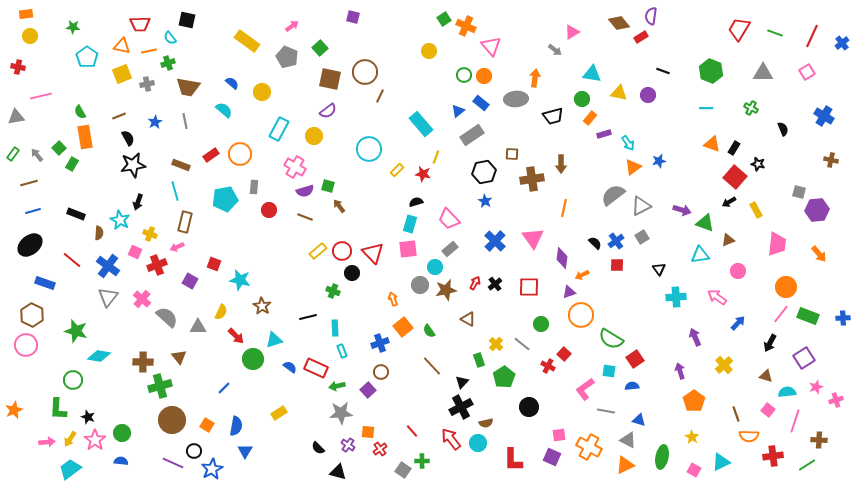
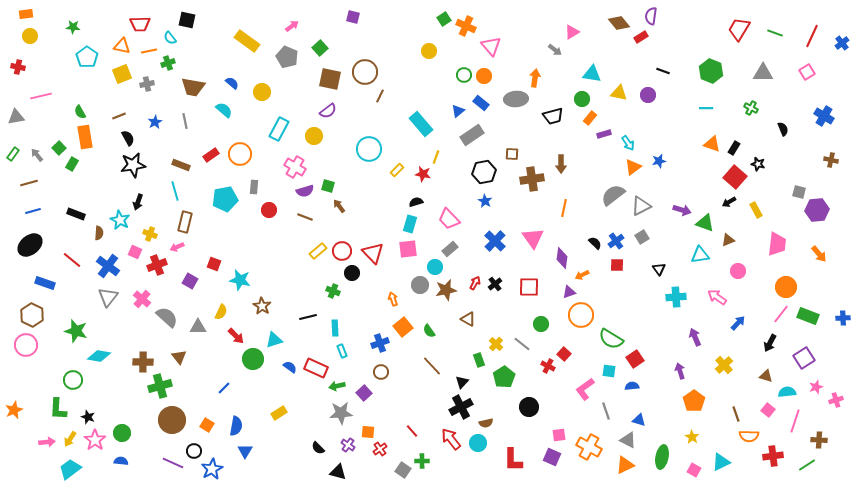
brown trapezoid at (188, 87): moved 5 px right
purple square at (368, 390): moved 4 px left, 3 px down
gray line at (606, 411): rotated 60 degrees clockwise
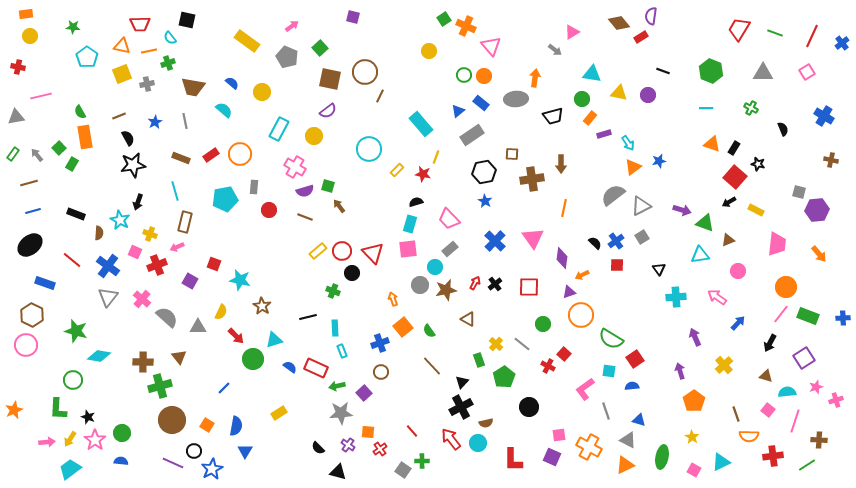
brown rectangle at (181, 165): moved 7 px up
yellow rectangle at (756, 210): rotated 35 degrees counterclockwise
green circle at (541, 324): moved 2 px right
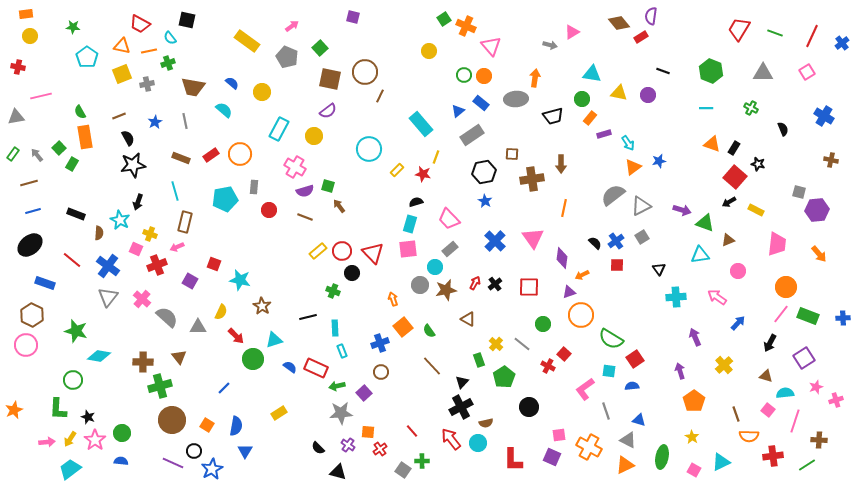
red trapezoid at (140, 24): rotated 30 degrees clockwise
gray arrow at (555, 50): moved 5 px left, 5 px up; rotated 24 degrees counterclockwise
pink square at (135, 252): moved 1 px right, 3 px up
cyan semicircle at (787, 392): moved 2 px left, 1 px down
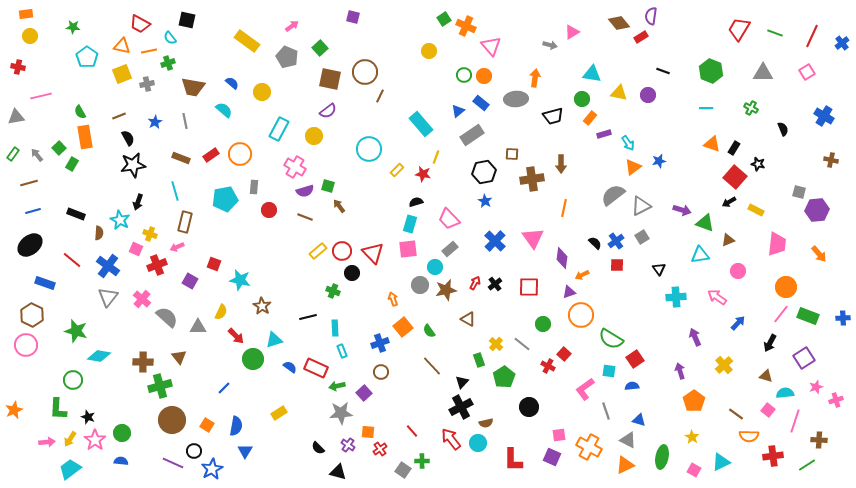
brown line at (736, 414): rotated 35 degrees counterclockwise
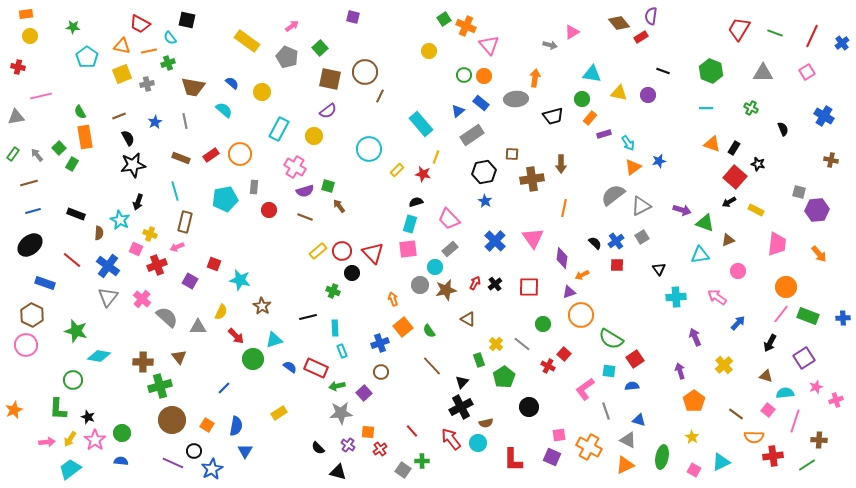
pink triangle at (491, 46): moved 2 px left, 1 px up
orange semicircle at (749, 436): moved 5 px right, 1 px down
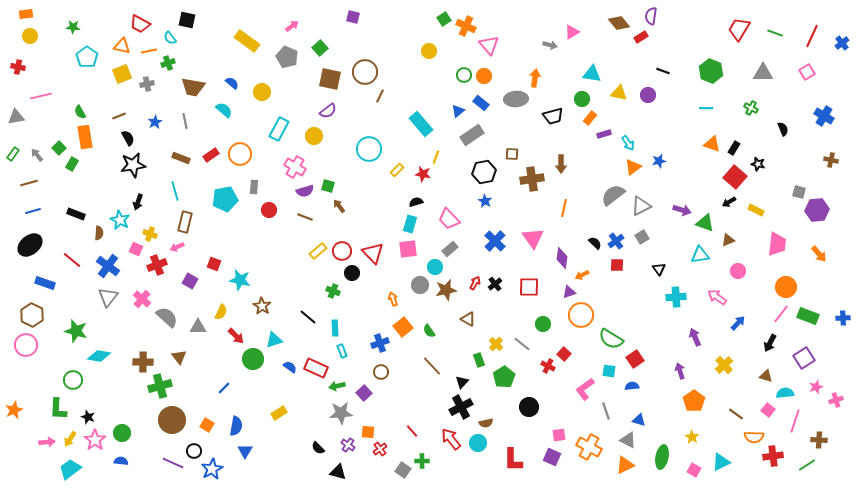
black line at (308, 317): rotated 54 degrees clockwise
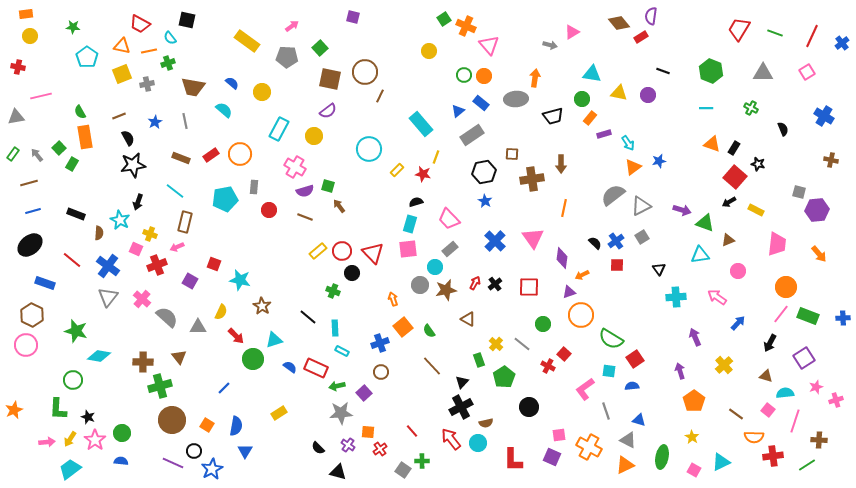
gray pentagon at (287, 57): rotated 20 degrees counterclockwise
cyan line at (175, 191): rotated 36 degrees counterclockwise
cyan rectangle at (342, 351): rotated 40 degrees counterclockwise
